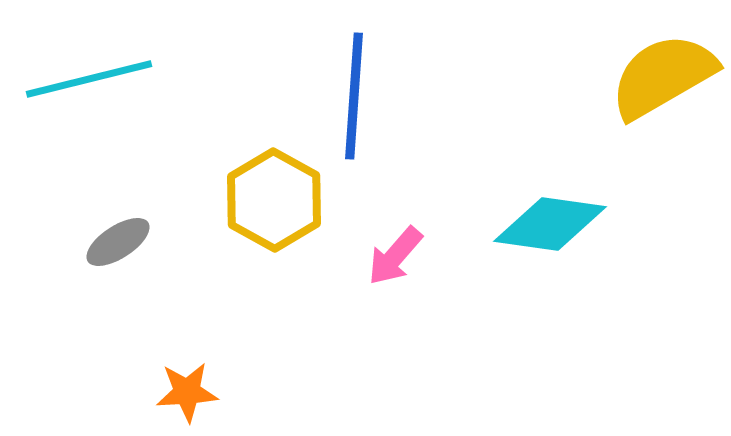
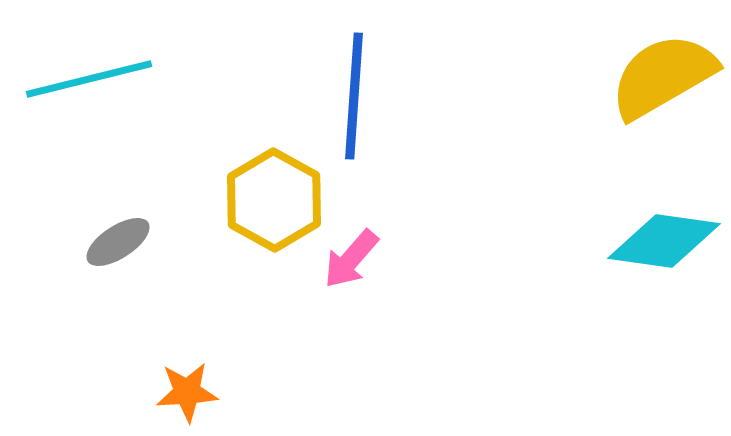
cyan diamond: moved 114 px right, 17 px down
pink arrow: moved 44 px left, 3 px down
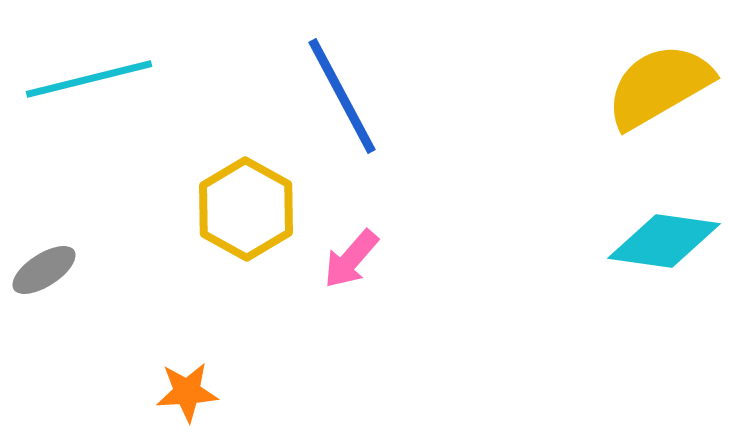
yellow semicircle: moved 4 px left, 10 px down
blue line: moved 12 px left; rotated 32 degrees counterclockwise
yellow hexagon: moved 28 px left, 9 px down
gray ellipse: moved 74 px left, 28 px down
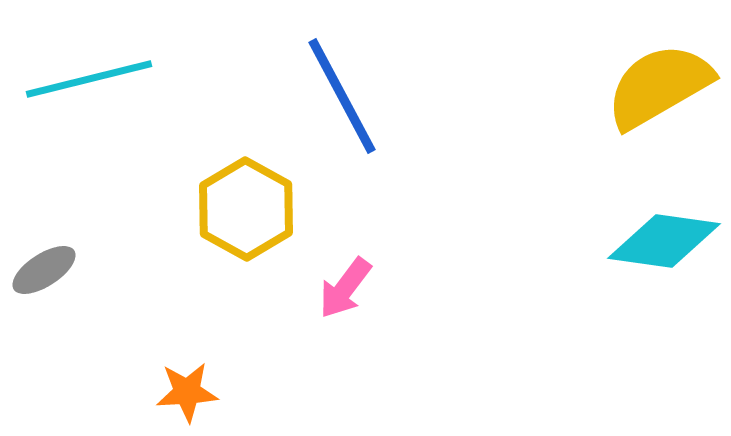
pink arrow: moved 6 px left, 29 px down; rotated 4 degrees counterclockwise
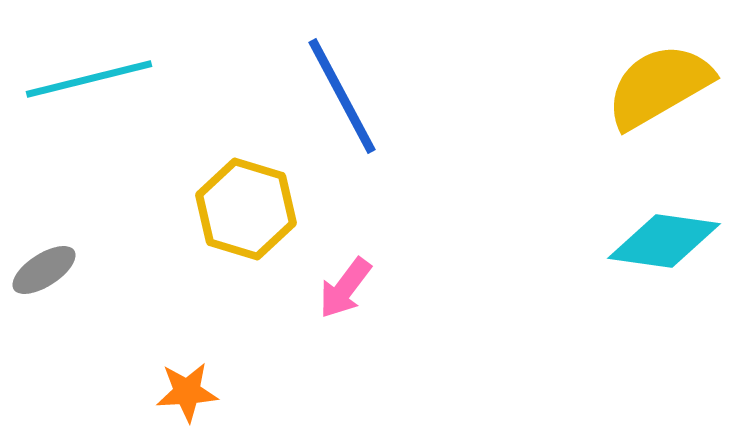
yellow hexagon: rotated 12 degrees counterclockwise
